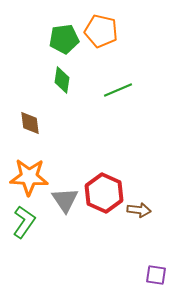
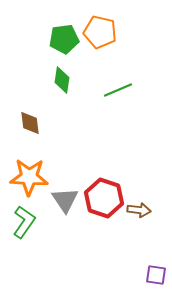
orange pentagon: moved 1 px left, 1 px down
red hexagon: moved 5 px down; rotated 6 degrees counterclockwise
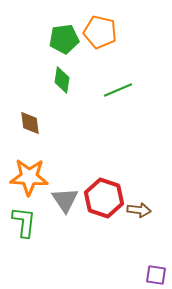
green L-shape: rotated 28 degrees counterclockwise
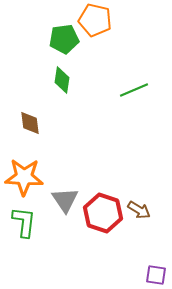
orange pentagon: moved 5 px left, 12 px up
green line: moved 16 px right
orange star: moved 5 px left
red hexagon: moved 1 px left, 15 px down
brown arrow: rotated 25 degrees clockwise
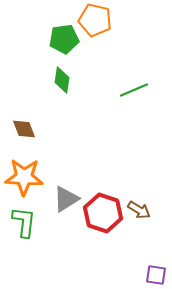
brown diamond: moved 6 px left, 6 px down; rotated 15 degrees counterclockwise
gray triangle: moved 1 px right, 1 px up; rotated 32 degrees clockwise
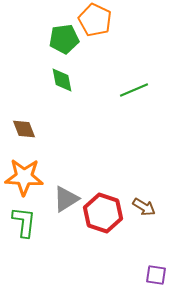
orange pentagon: rotated 12 degrees clockwise
green diamond: rotated 20 degrees counterclockwise
brown arrow: moved 5 px right, 3 px up
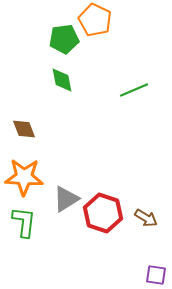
brown arrow: moved 2 px right, 11 px down
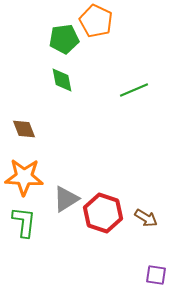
orange pentagon: moved 1 px right, 1 px down
